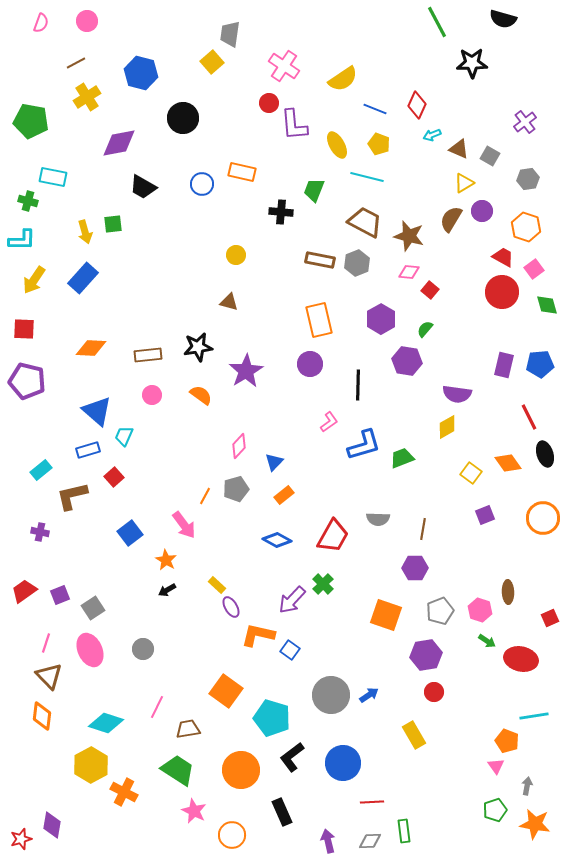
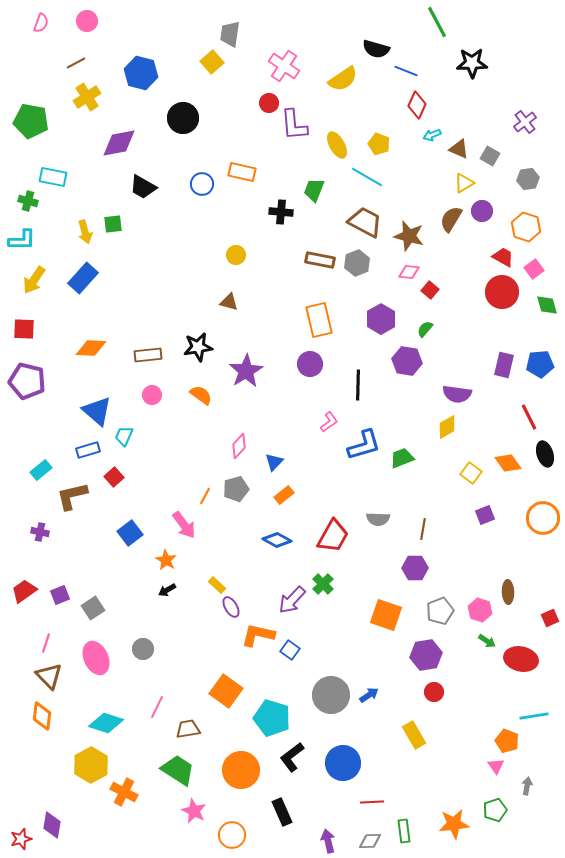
black semicircle at (503, 19): moved 127 px left, 30 px down
blue line at (375, 109): moved 31 px right, 38 px up
cyan line at (367, 177): rotated 16 degrees clockwise
pink ellipse at (90, 650): moved 6 px right, 8 px down
orange star at (535, 824): moved 81 px left; rotated 16 degrees counterclockwise
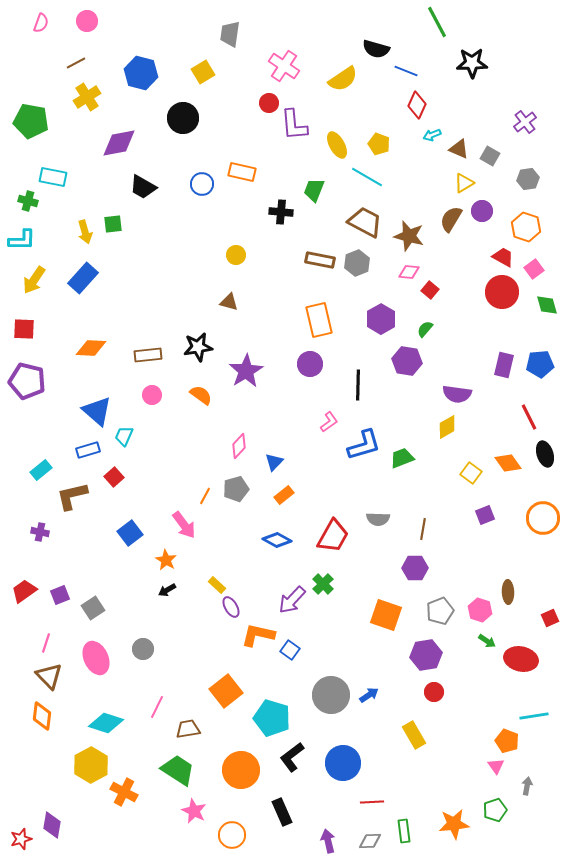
yellow square at (212, 62): moved 9 px left, 10 px down; rotated 10 degrees clockwise
orange square at (226, 691): rotated 16 degrees clockwise
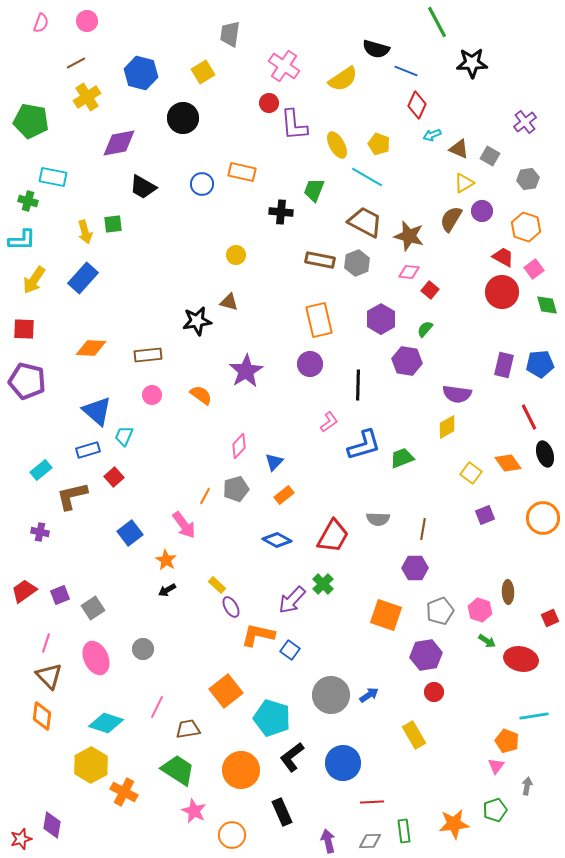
black star at (198, 347): moved 1 px left, 26 px up
pink triangle at (496, 766): rotated 12 degrees clockwise
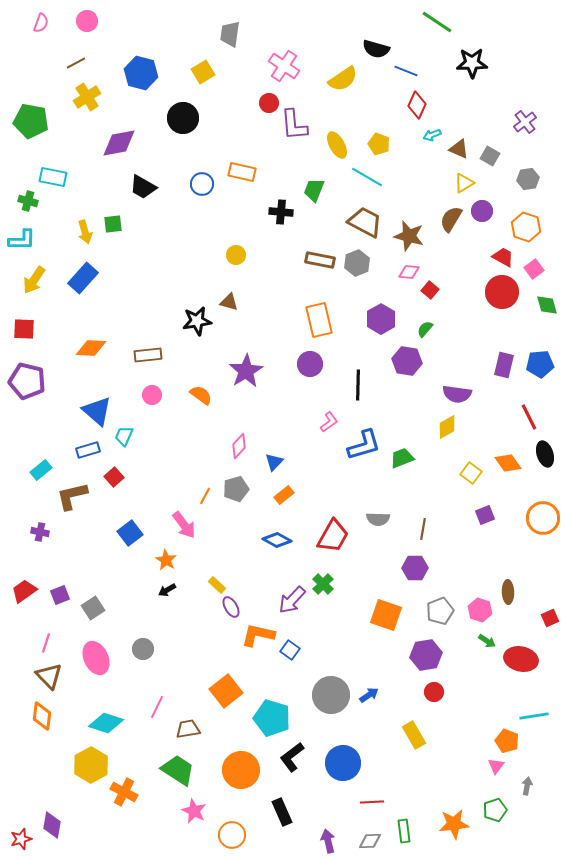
green line at (437, 22): rotated 28 degrees counterclockwise
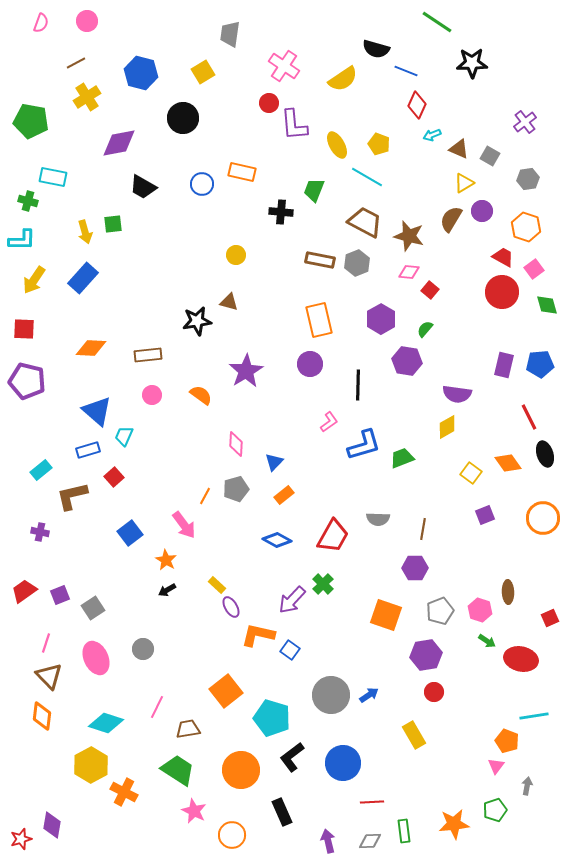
pink diamond at (239, 446): moved 3 px left, 2 px up; rotated 40 degrees counterclockwise
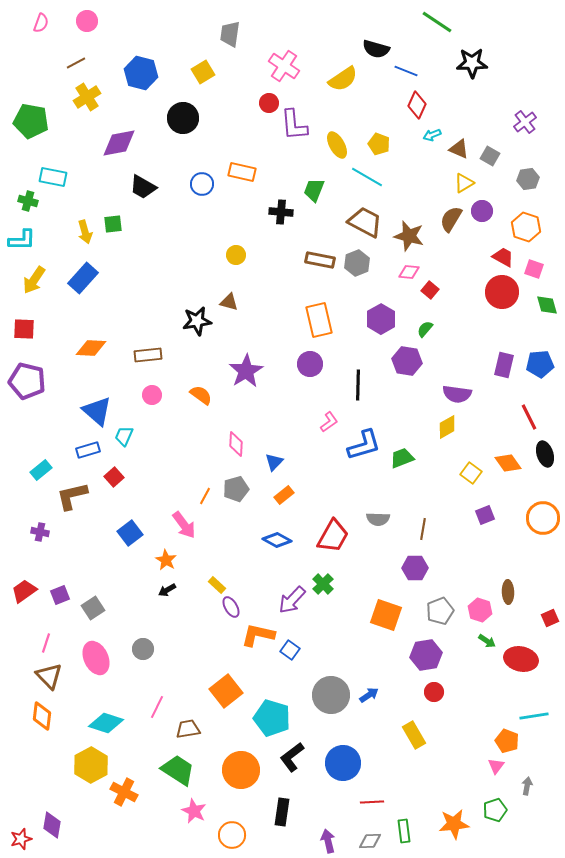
pink square at (534, 269): rotated 36 degrees counterclockwise
black rectangle at (282, 812): rotated 32 degrees clockwise
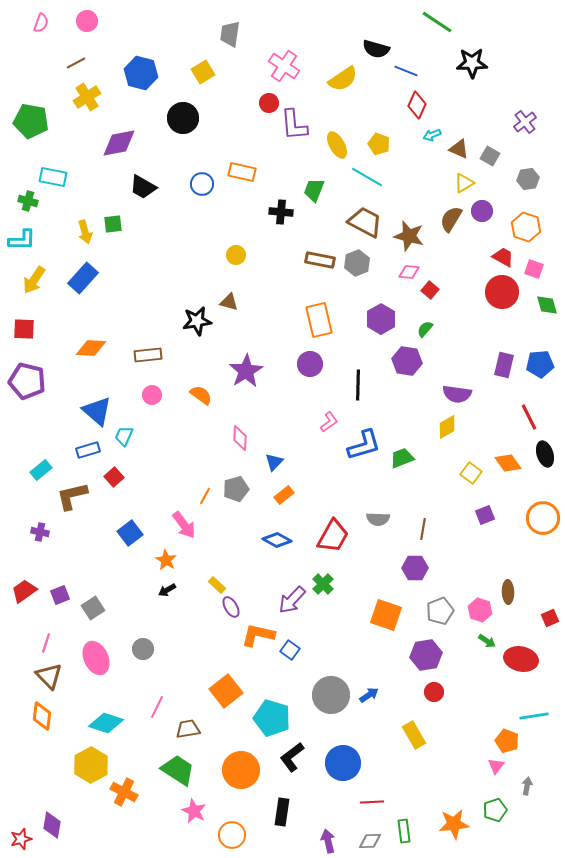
pink diamond at (236, 444): moved 4 px right, 6 px up
